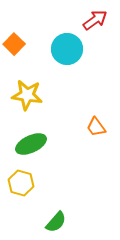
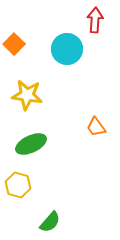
red arrow: rotated 50 degrees counterclockwise
yellow hexagon: moved 3 px left, 2 px down
green semicircle: moved 6 px left
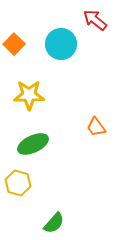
red arrow: rotated 55 degrees counterclockwise
cyan circle: moved 6 px left, 5 px up
yellow star: moved 2 px right; rotated 8 degrees counterclockwise
green ellipse: moved 2 px right
yellow hexagon: moved 2 px up
green semicircle: moved 4 px right, 1 px down
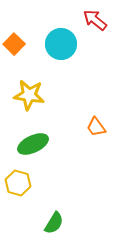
yellow star: rotated 8 degrees clockwise
green semicircle: rotated 10 degrees counterclockwise
